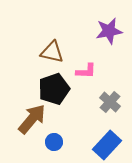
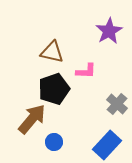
purple star: rotated 20 degrees counterclockwise
gray cross: moved 7 px right, 2 px down
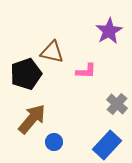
black pentagon: moved 28 px left, 15 px up
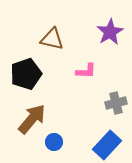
purple star: moved 1 px right, 1 px down
brown triangle: moved 13 px up
gray cross: moved 1 px left, 1 px up; rotated 35 degrees clockwise
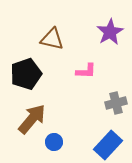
blue rectangle: moved 1 px right
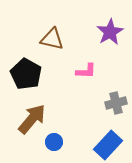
black pentagon: rotated 24 degrees counterclockwise
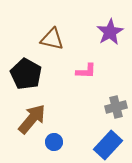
gray cross: moved 4 px down
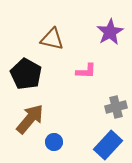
brown arrow: moved 2 px left
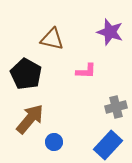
purple star: rotated 24 degrees counterclockwise
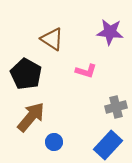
purple star: rotated 12 degrees counterclockwise
brown triangle: rotated 20 degrees clockwise
pink L-shape: rotated 15 degrees clockwise
brown arrow: moved 1 px right, 2 px up
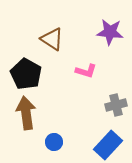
gray cross: moved 2 px up
brown arrow: moved 5 px left, 4 px up; rotated 48 degrees counterclockwise
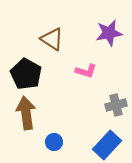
purple star: moved 1 px left, 1 px down; rotated 16 degrees counterclockwise
blue rectangle: moved 1 px left
